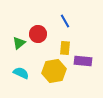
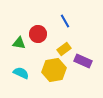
green triangle: rotated 48 degrees clockwise
yellow rectangle: moved 1 px left, 1 px down; rotated 48 degrees clockwise
purple rectangle: rotated 18 degrees clockwise
yellow hexagon: moved 1 px up
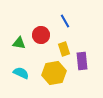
red circle: moved 3 px right, 1 px down
yellow rectangle: rotated 72 degrees counterclockwise
purple rectangle: moved 1 px left; rotated 60 degrees clockwise
yellow hexagon: moved 3 px down
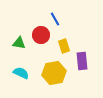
blue line: moved 10 px left, 2 px up
yellow rectangle: moved 3 px up
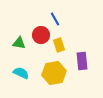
yellow rectangle: moved 5 px left, 1 px up
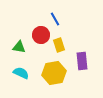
green triangle: moved 4 px down
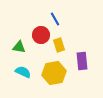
cyan semicircle: moved 2 px right, 1 px up
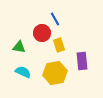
red circle: moved 1 px right, 2 px up
yellow hexagon: moved 1 px right
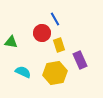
green triangle: moved 8 px left, 5 px up
purple rectangle: moved 2 px left, 1 px up; rotated 18 degrees counterclockwise
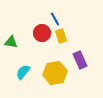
yellow rectangle: moved 2 px right, 9 px up
cyan semicircle: rotated 77 degrees counterclockwise
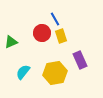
green triangle: rotated 32 degrees counterclockwise
